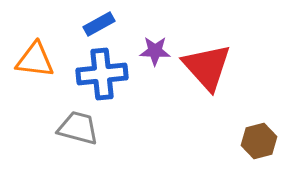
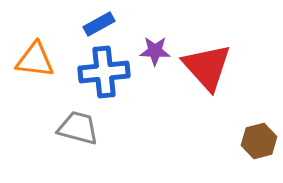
blue cross: moved 2 px right, 2 px up
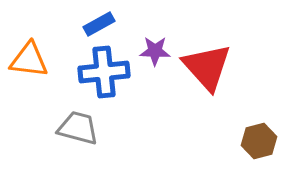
orange triangle: moved 6 px left
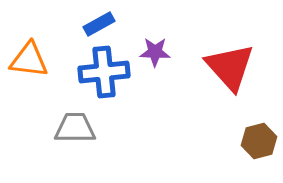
purple star: moved 1 px down
red triangle: moved 23 px right
gray trapezoid: moved 3 px left; rotated 15 degrees counterclockwise
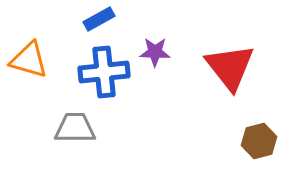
blue rectangle: moved 5 px up
orange triangle: rotated 9 degrees clockwise
red triangle: rotated 4 degrees clockwise
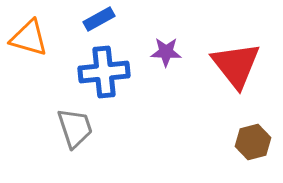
purple star: moved 11 px right
orange triangle: moved 22 px up
red triangle: moved 6 px right, 2 px up
gray trapezoid: rotated 72 degrees clockwise
brown hexagon: moved 6 px left, 1 px down
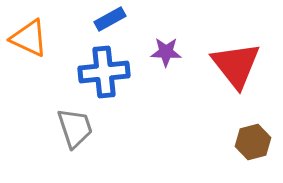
blue rectangle: moved 11 px right
orange triangle: rotated 9 degrees clockwise
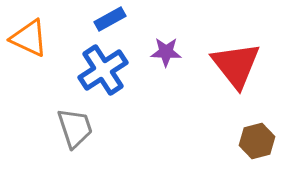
blue cross: moved 1 px left, 2 px up; rotated 27 degrees counterclockwise
brown hexagon: moved 4 px right, 1 px up
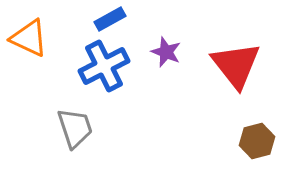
purple star: rotated 20 degrees clockwise
blue cross: moved 1 px right, 4 px up; rotated 6 degrees clockwise
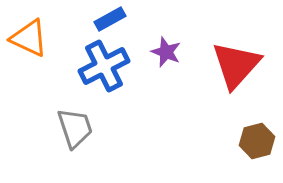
red triangle: rotated 20 degrees clockwise
